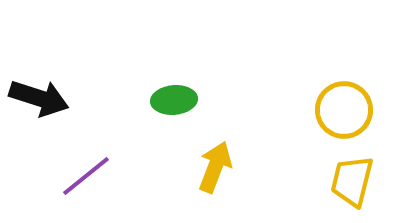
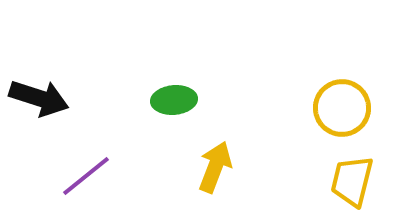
yellow circle: moved 2 px left, 2 px up
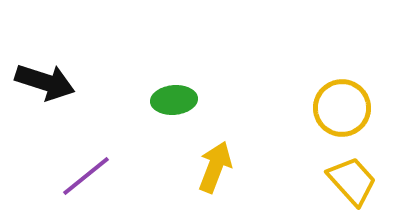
black arrow: moved 6 px right, 16 px up
yellow trapezoid: rotated 124 degrees clockwise
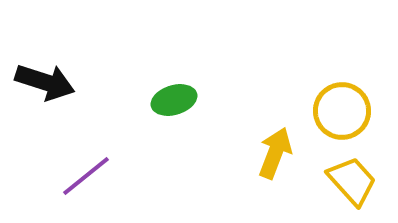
green ellipse: rotated 12 degrees counterclockwise
yellow circle: moved 3 px down
yellow arrow: moved 60 px right, 14 px up
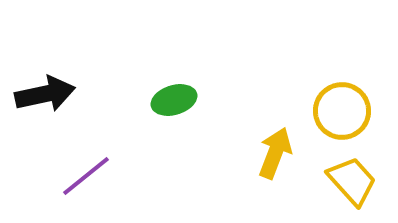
black arrow: moved 12 px down; rotated 30 degrees counterclockwise
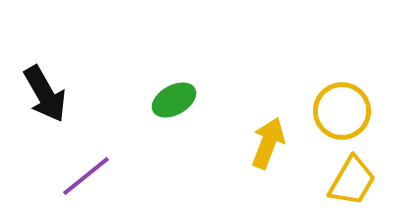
black arrow: rotated 72 degrees clockwise
green ellipse: rotated 12 degrees counterclockwise
yellow arrow: moved 7 px left, 10 px up
yellow trapezoid: rotated 72 degrees clockwise
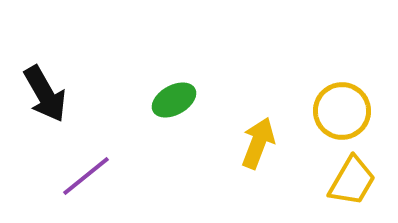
yellow arrow: moved 10 px left
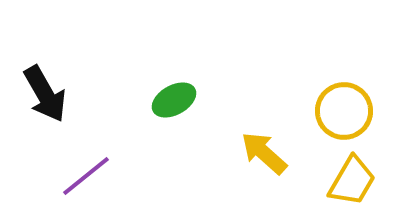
yellow circle: moved 2 px right
yellow arrow: moved 6 px right, 10 px down; rotated 69 degrees counterclockwise
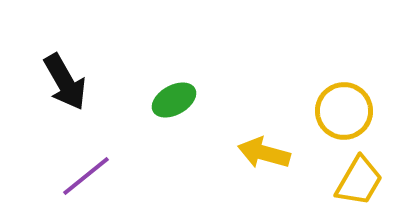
black arrow: moved 20 px right, 12 px up
yellow arrow: rotated 27 degrees counterclockwise
yellow trapezoid: moved 7 px right
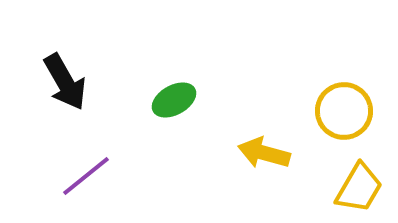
yellow trapezoid: moved 7 px down
